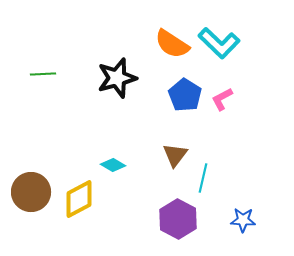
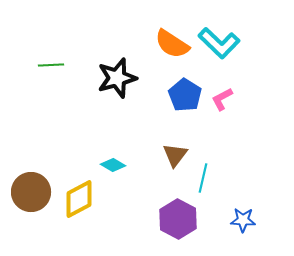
green line: moved 8 px right, 9 px up
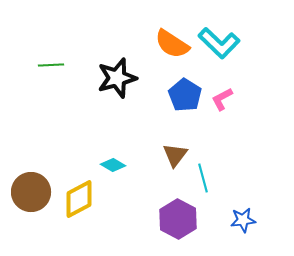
cyan line: rotated 28 degrees counterclockwise
blue star: rotated 10 degrees counterclockwise
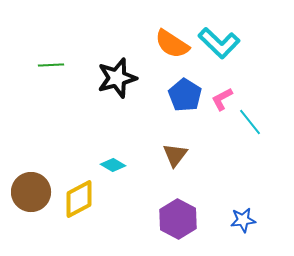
cyan line: moved 47 px right, 56 px up; rotated 24 degrees counterclockwise
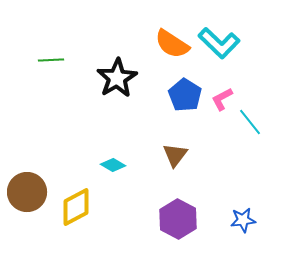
green line: moved 5 px up
black star: rotated 15 degrees counterclockwise
brown circle: moved 4 px left
yellow diamond: moved 3 px left, 8 px down
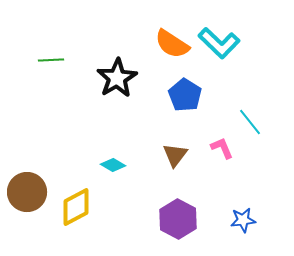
pink L-shape: moved 49 px down; rotated 95 degrees clockwise
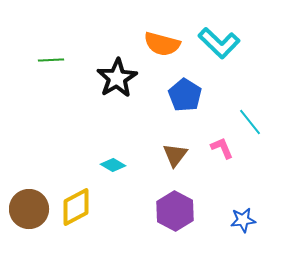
orange semicircle: moved 10 px left; rotated 18 degrees counterclockwise
brown circle: moved 2 px right, 17 px down
purple hexagon: moved 3 px left, 8 px up
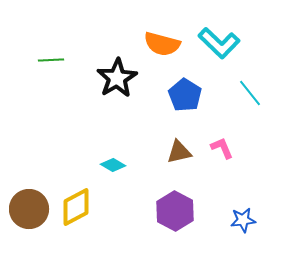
cyan line: moved 29 px up
brown triangle: moved 4 px right, 3 px up; rotated 40 degrees clockwise
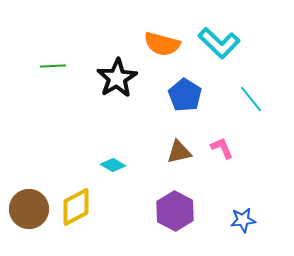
green line: moved 2 px right, 6 px down
cyan line: moved 1 px right, 6 px down
